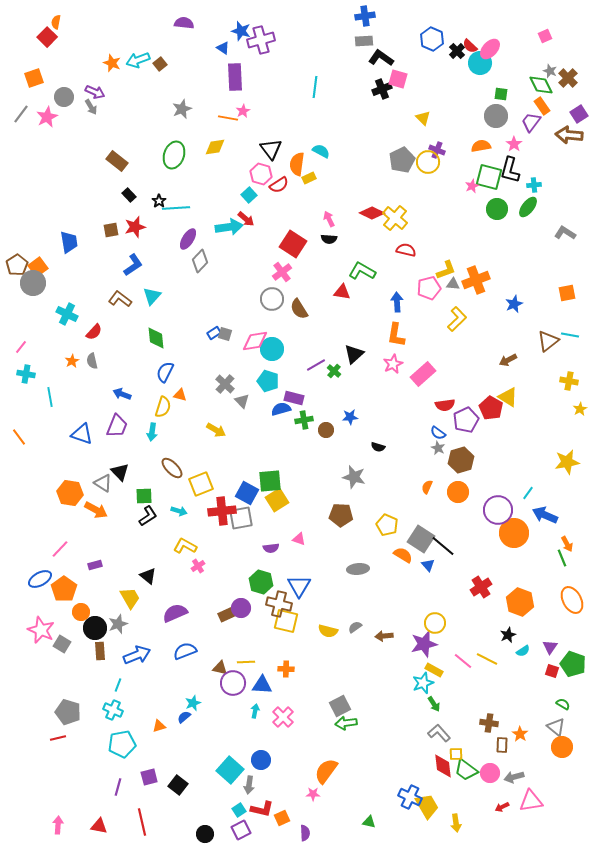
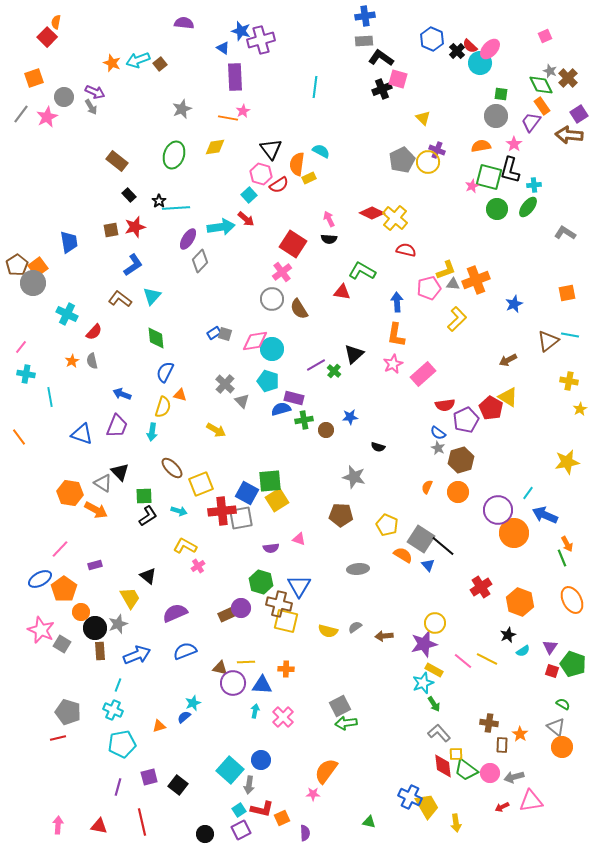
cyan arrow at (229, 227): moved 8 px left
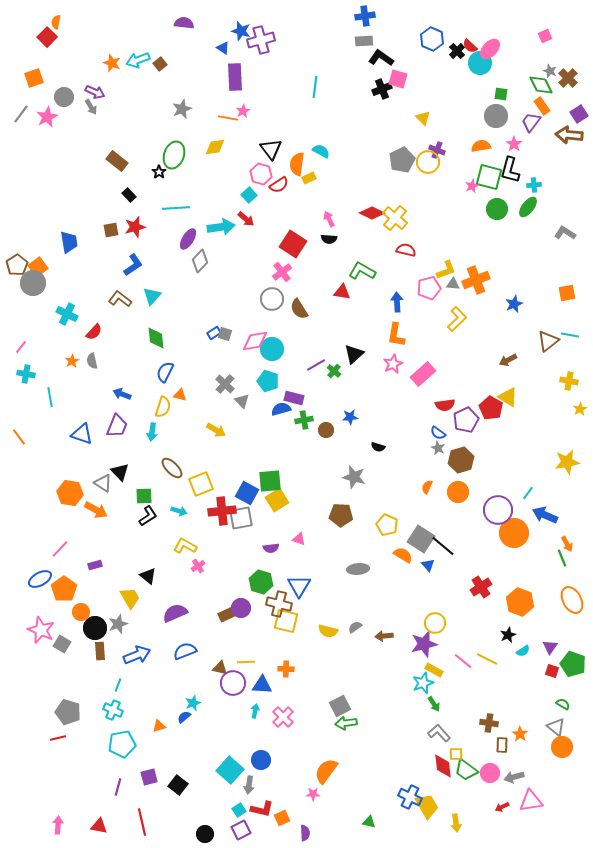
black star at (159, 201): moved 29 px up
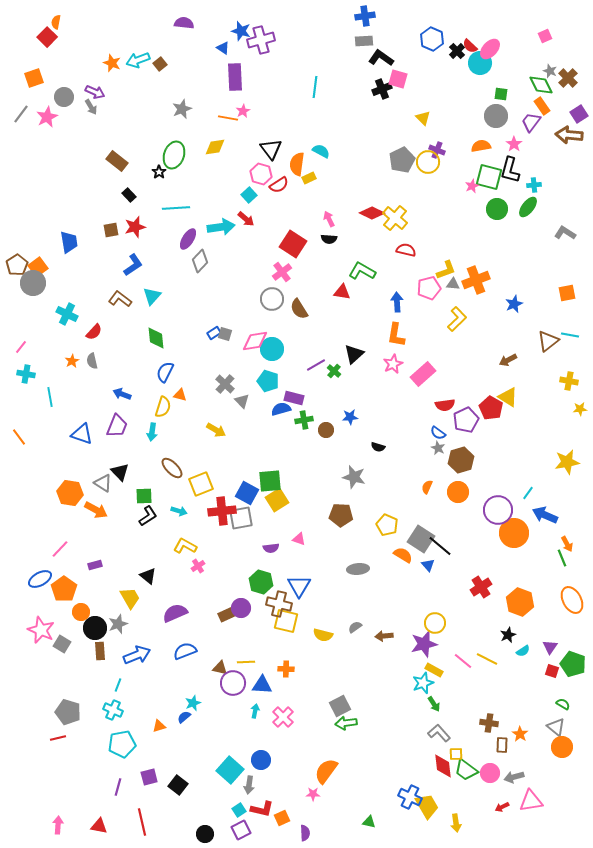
yellow star at (580, 409): rotated 24 degrees clockwise
black line at (443, 546): moved 3 px left
yellow semicircle at (328, 631): moved 5 px left, 4 px down
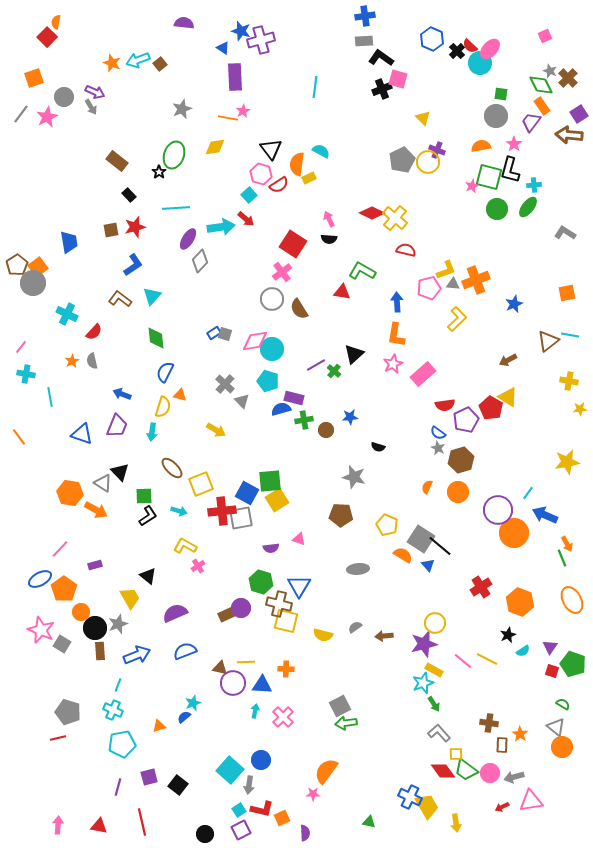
red diamond at (443, 766): moved 5 px down; rotated 30 degrees counterclockwise
